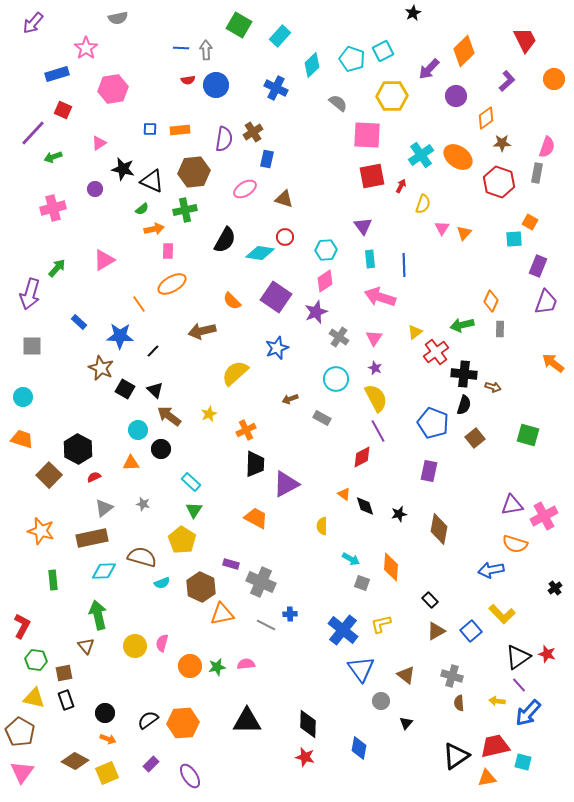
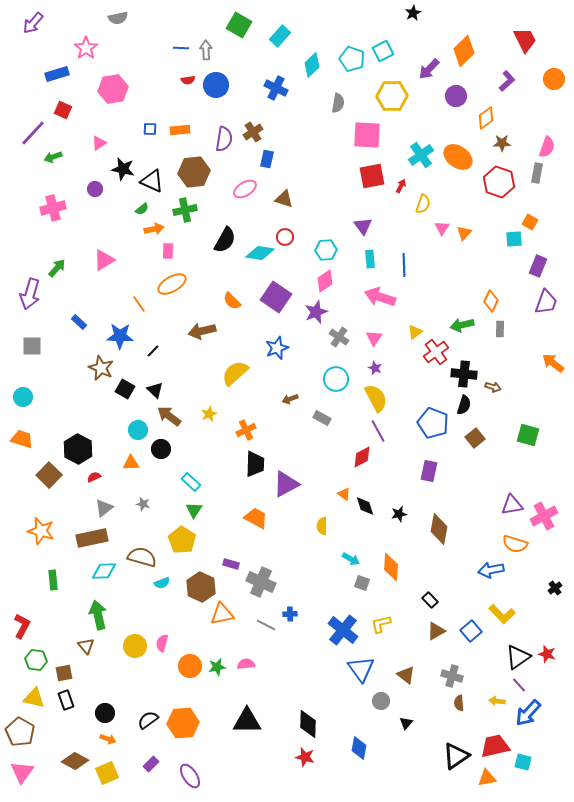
gray semicircle at (338, 103): rotated 60 degrees clockwise
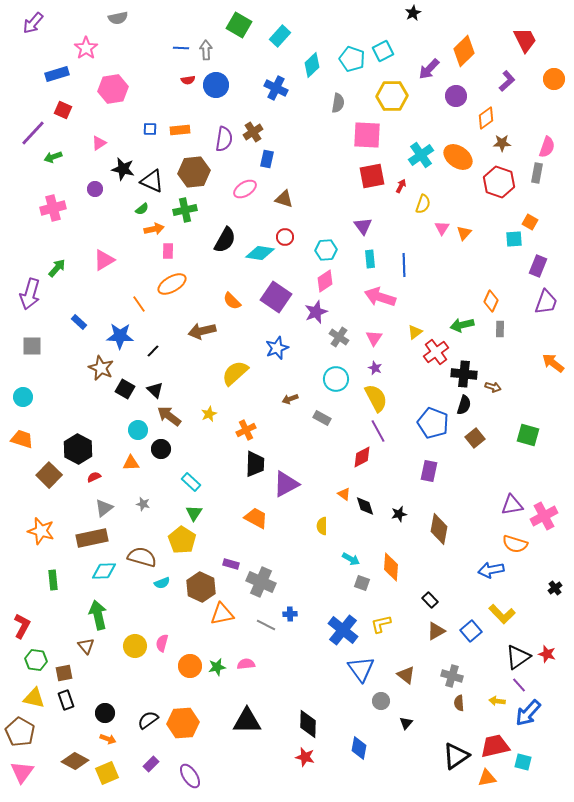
green triangle at (194, 510): moved 3 px down
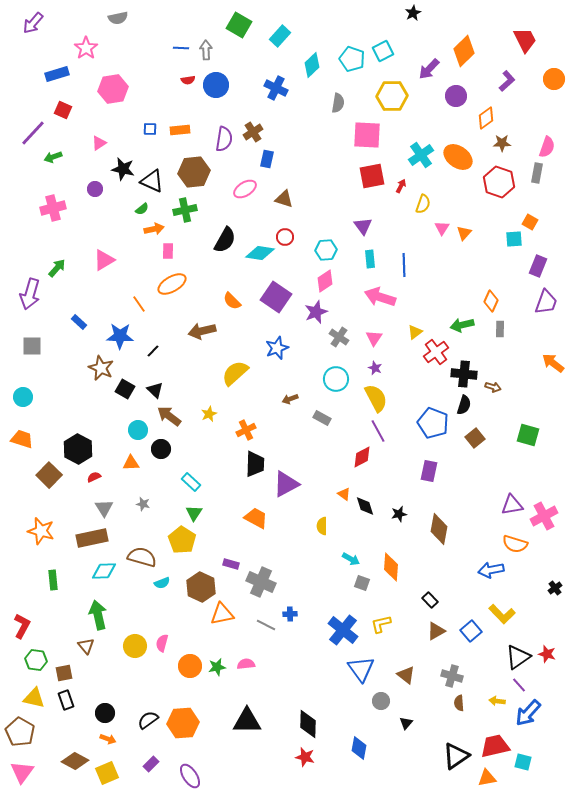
gray triangle at (104, 508): rotated 24 degrees counterclockwise
